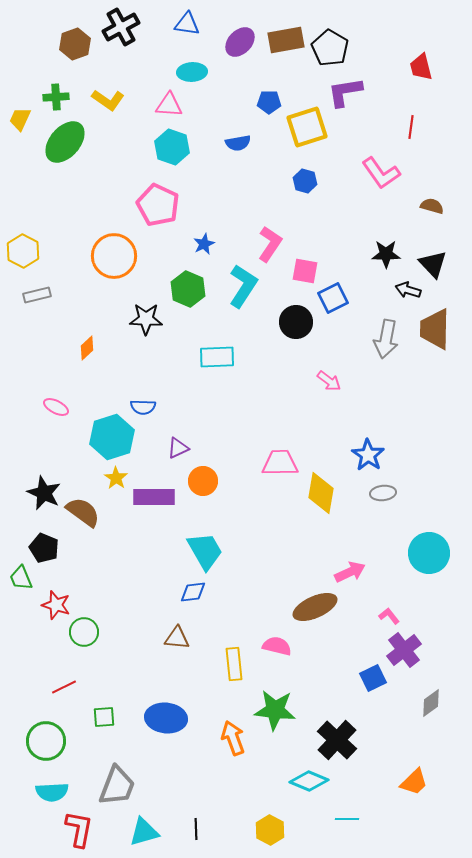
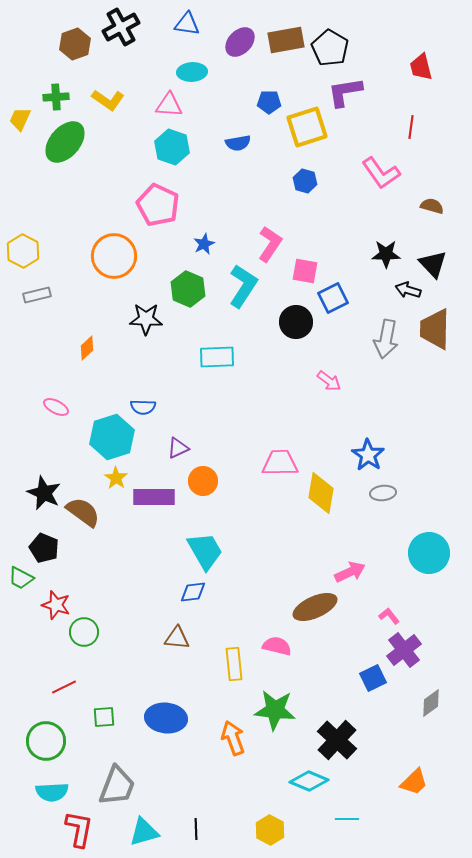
green trapezoid at (21, 578): rotated 40 degrees counterclockwise
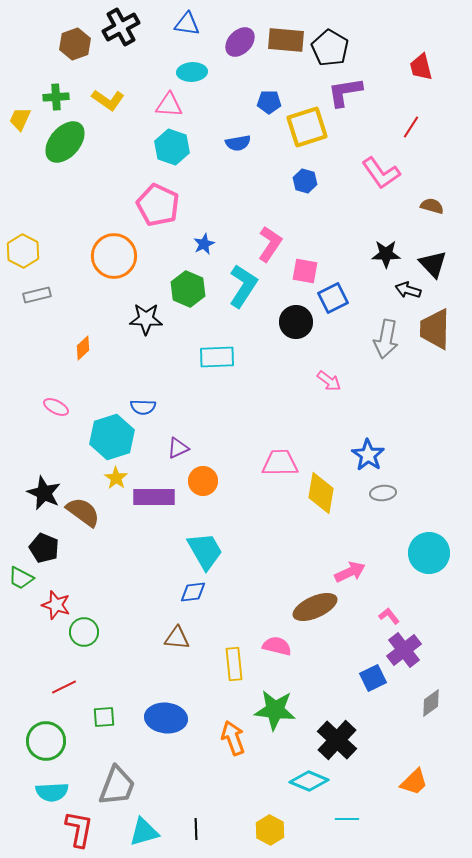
brown rectangle at (286, 40): rotated 15 degrees clockwise
red line at (411, 127): rotated 25 degrees clockwise
orange diamond at (87, 348): moved 4 px left
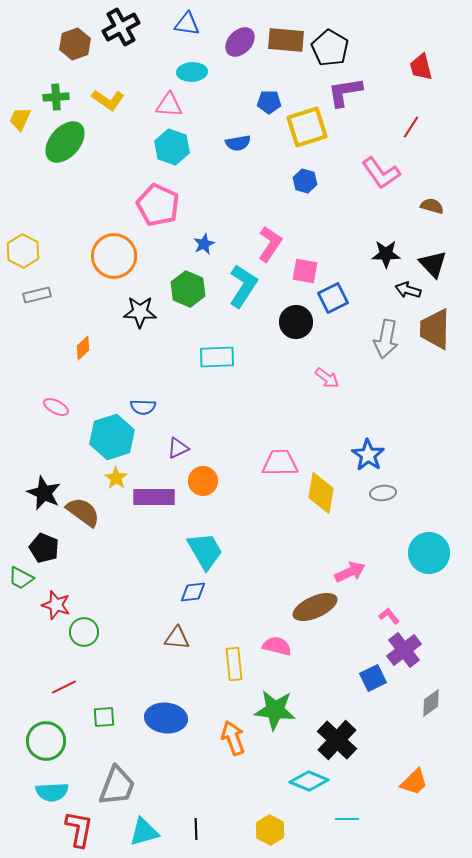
black star at (146, 319): moved 6 px left, 7 px up
pink arrow at (329, 381): moved 2 px left, 3 px up
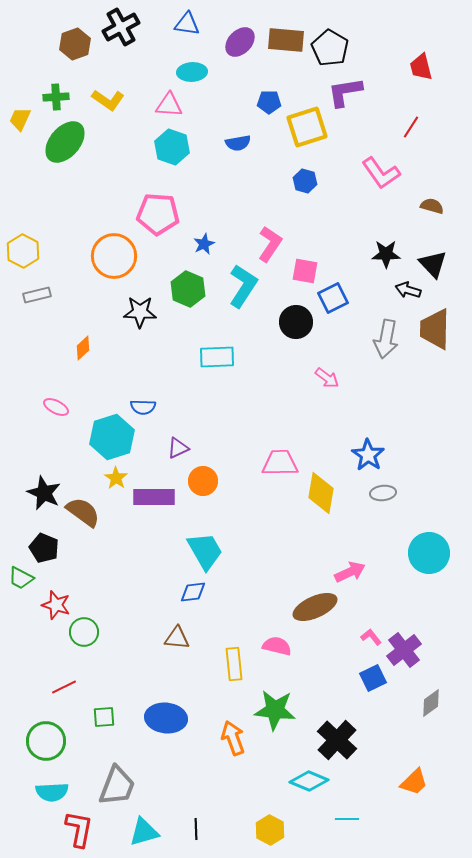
pink pentagon at (158, 205): moved 9 px down; rotated 21 degrees counterclockwise
pink L-shape at (389, 616): moved 18 px left, 21 px down
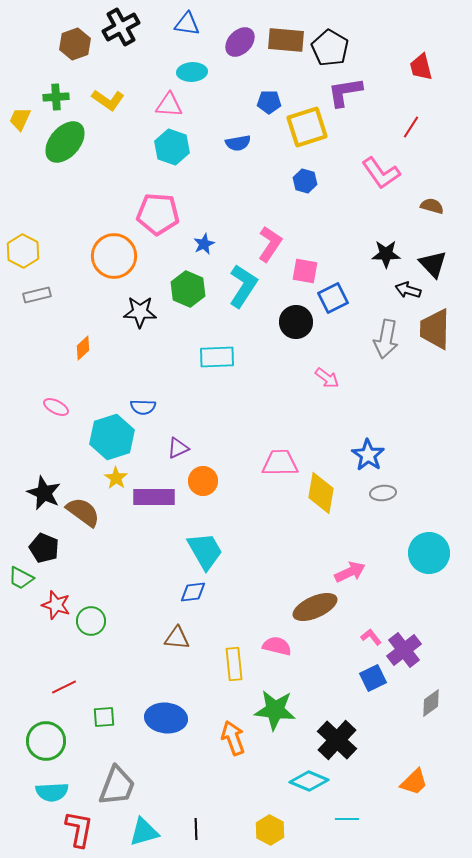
green circle at (84, 632): moved 7 px right, 11 px up
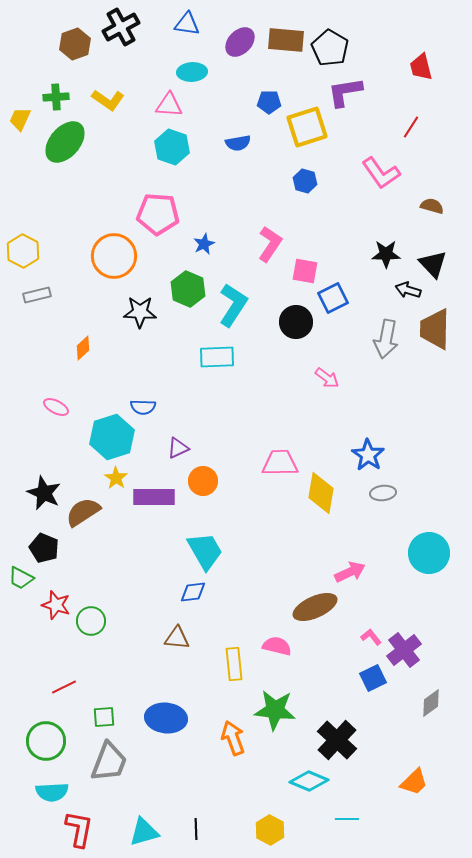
cyan L-shape at (243, 286): moved 10 px left, 19 px down
brown semicircle at (83, 512): rotated 69 degrees counterclockwise
gray trapezoid at (117, 786): moved 8 px left, 24 px up
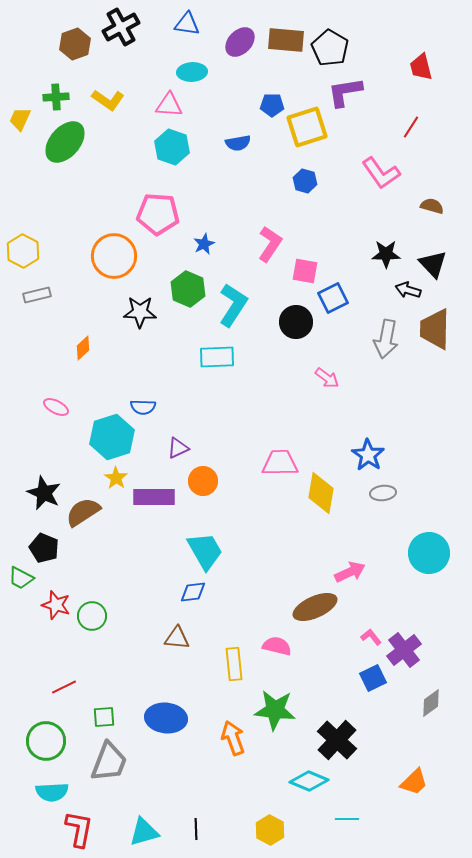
blue pentagon at (269, 102): moved 3 px right, 3 px down
green circle at (91, 621): moved 1 px right, 5 px up
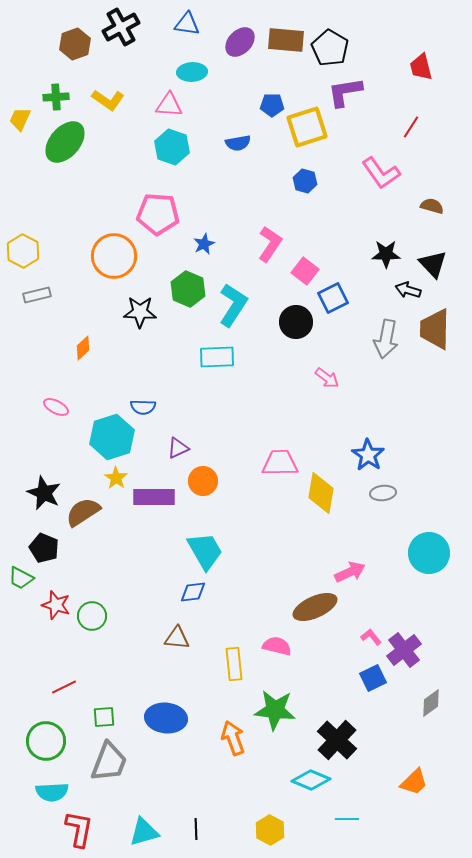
pink square at (305, 271): rotated 28 degrees clockwise
cyan diamond at (309, 781): moved 2 px right, 1 px up
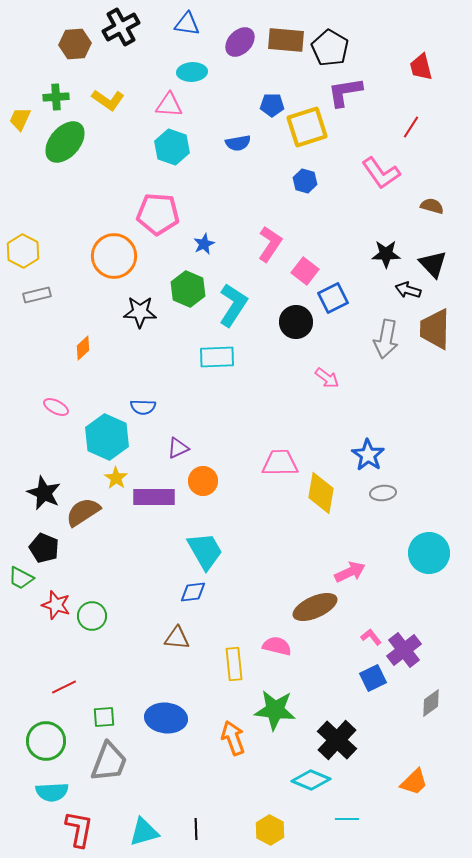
brown hexagon at (75, 44): rotated 16 degrees clockwise
cyan hexagon at (112, 437): moved 5 px left; rotated 18 degrees counterclockwise
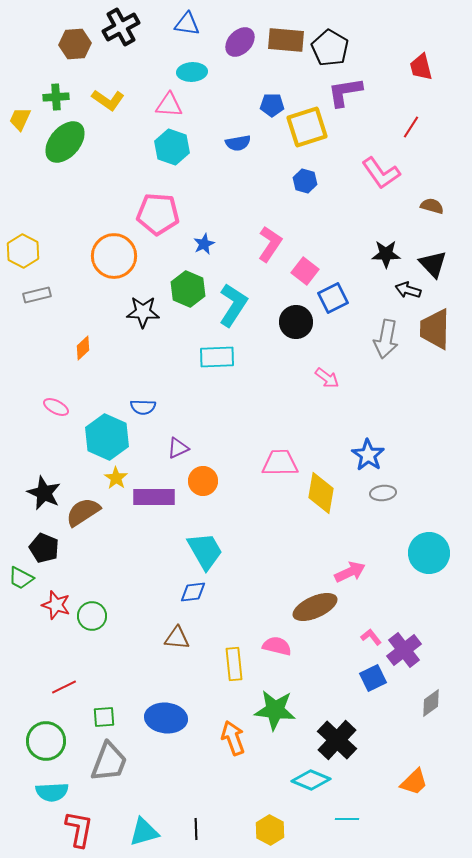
black star at (140, 312): moved 3 px right
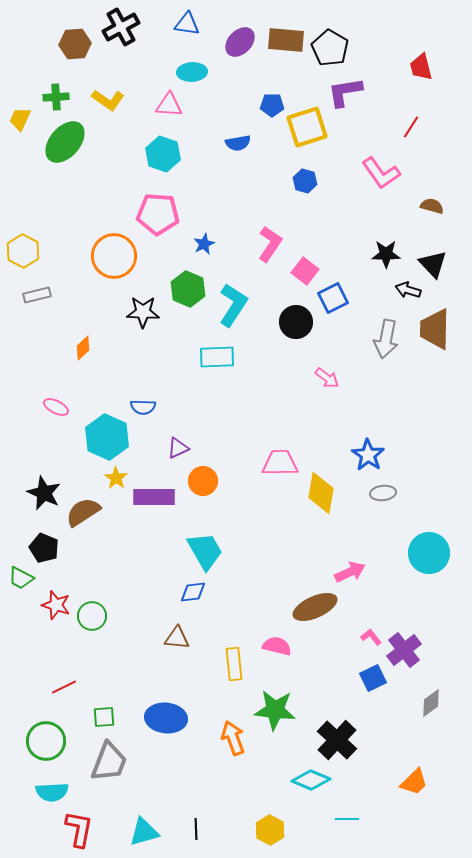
cyan hexagon at (172, 147): moved 9 px left, 7 px down
